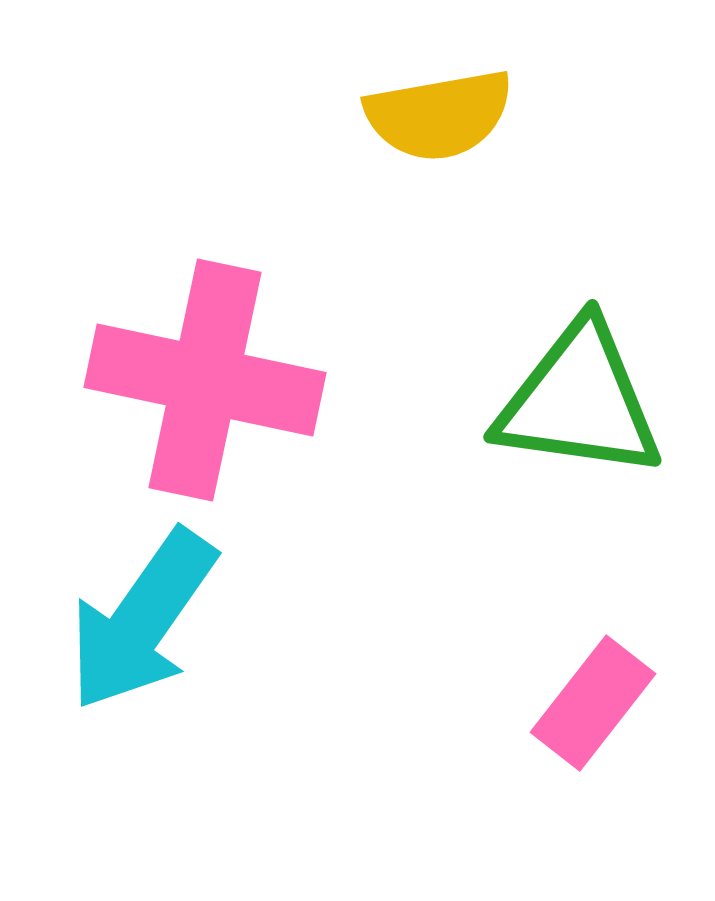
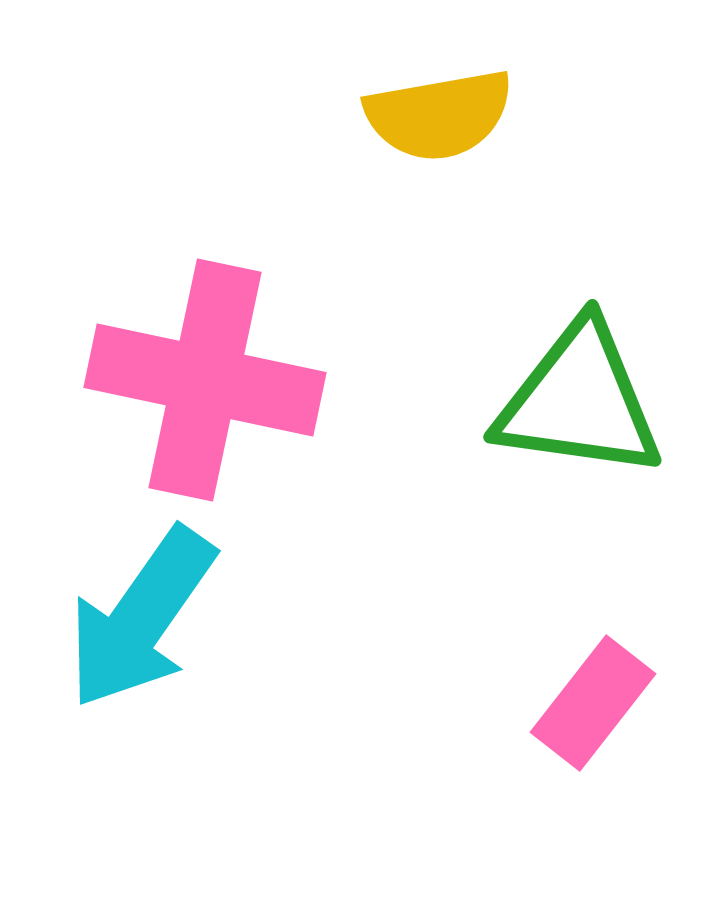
cyan arrow: moved 1 px left, 2 px up
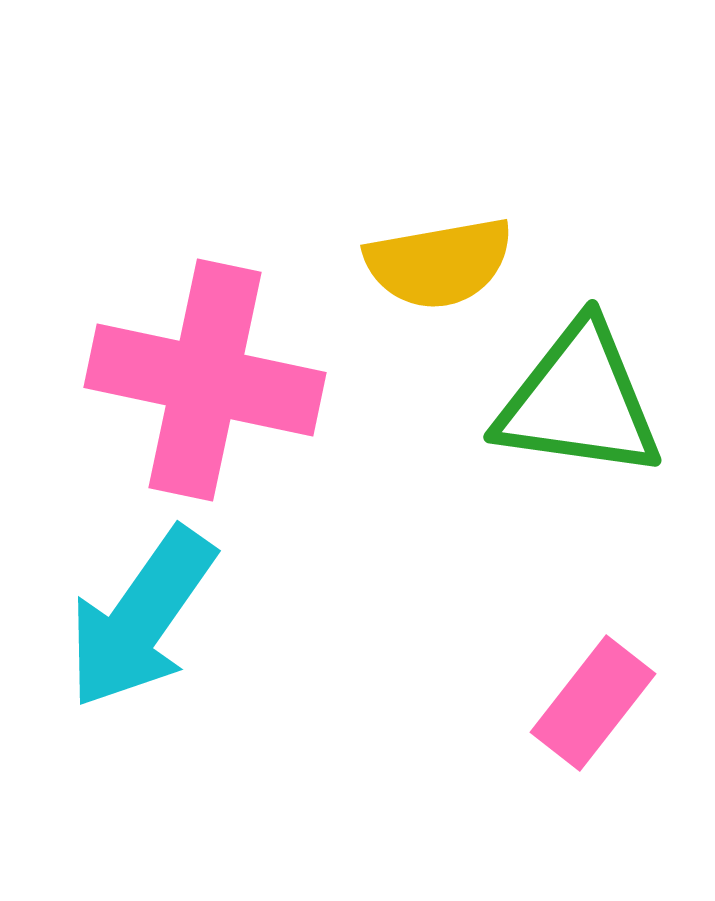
yellow semicircle: moved 148 px down
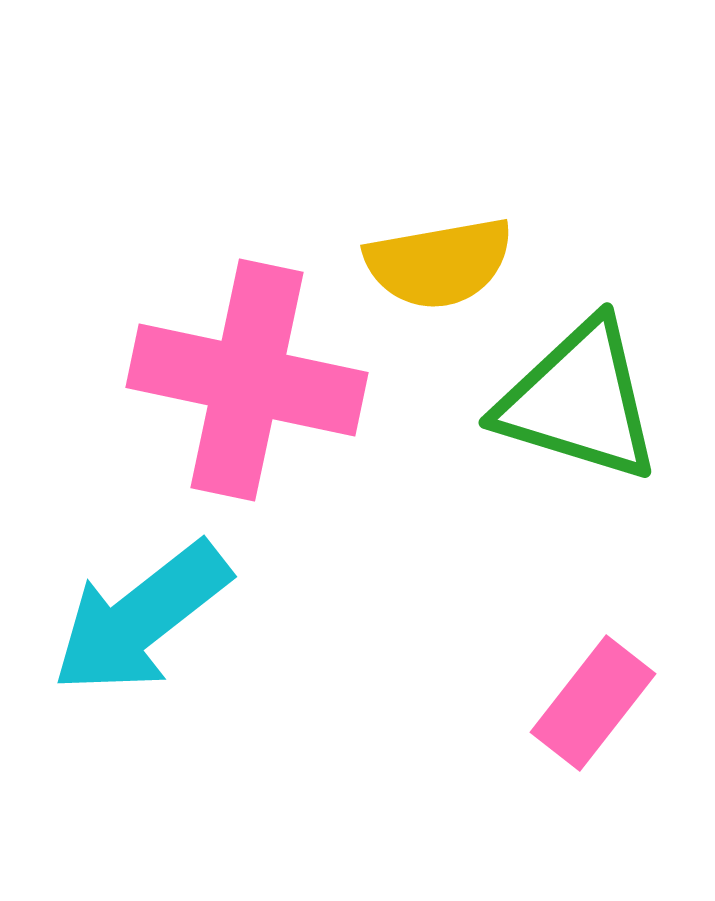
pink cross: moved 42 px right
green triangle: rotated 9 degrees clockwise
cyan arrow: rotated 17 degrees clockwise
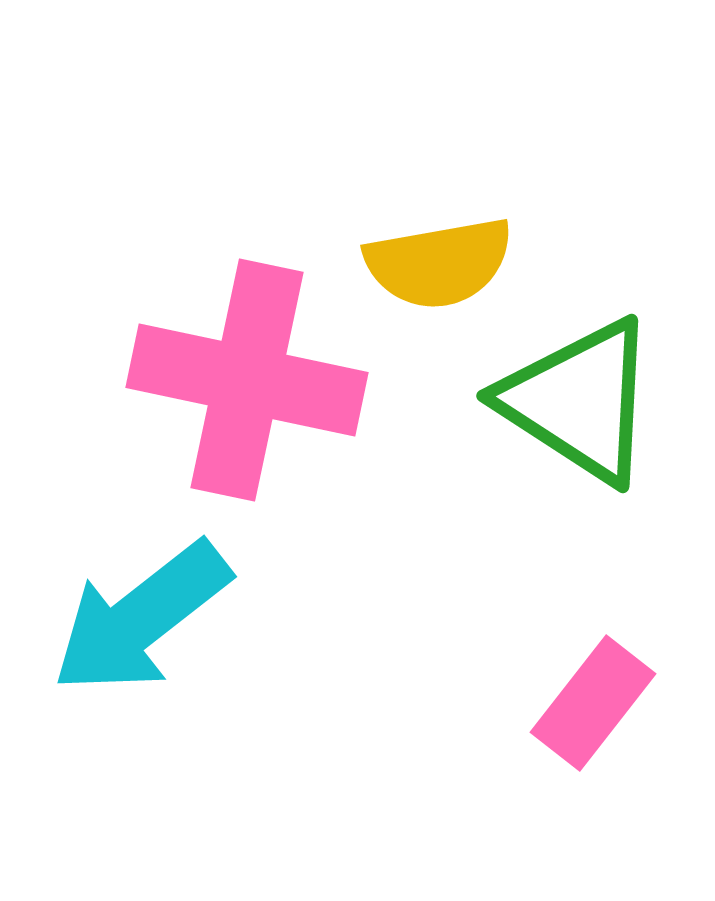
green triangle: rotated 16 degrees clockwise
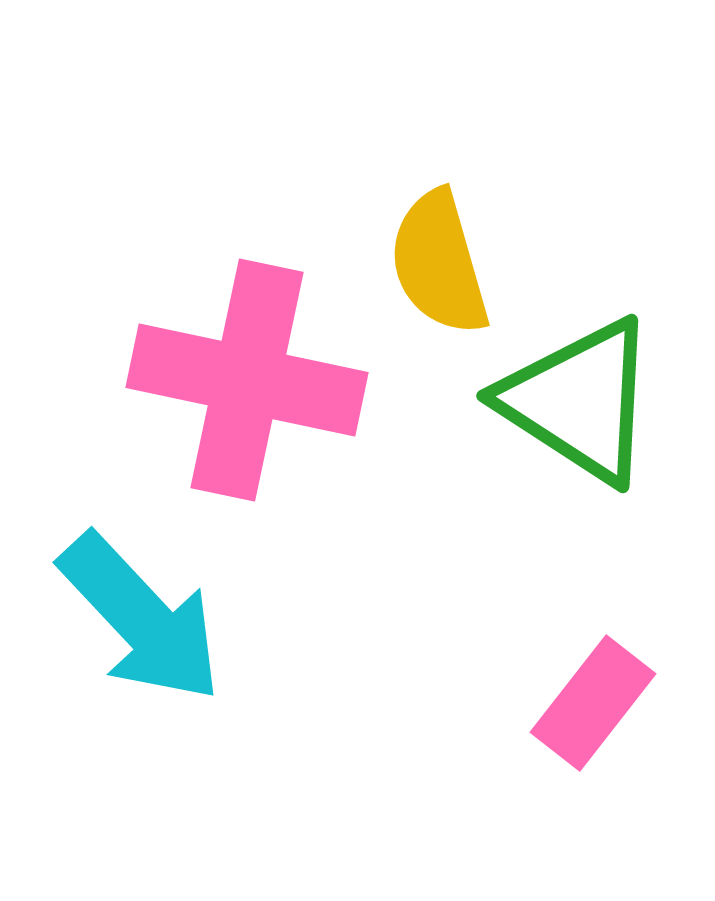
yellow semicircle: rotated 84 degrees clockwise
cyan arrow: rotated 95 degrees counterclockwise
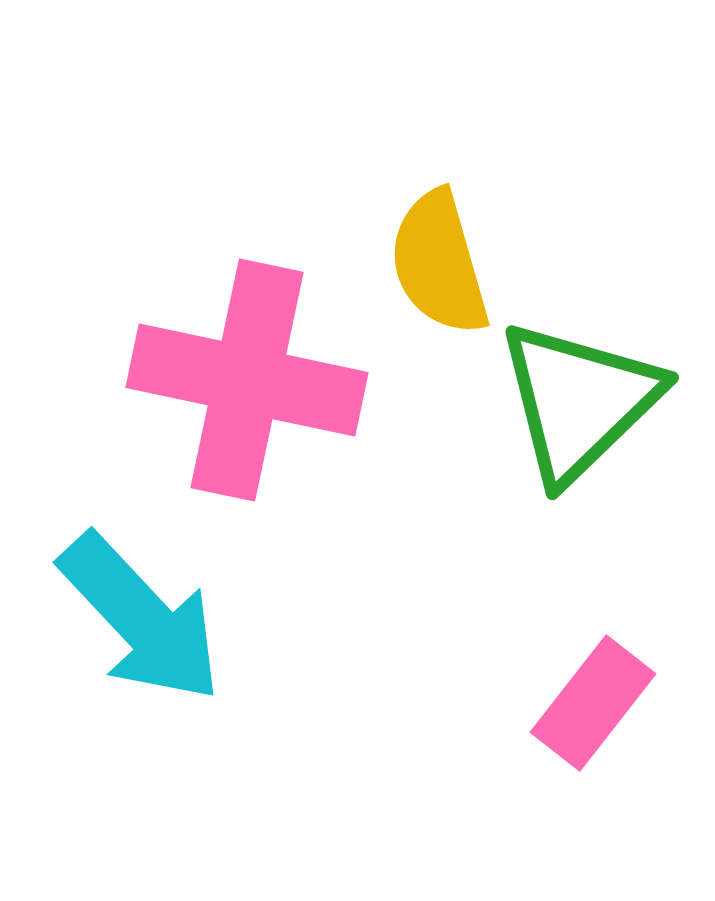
green triangle: rotated 43 degrees clockwise
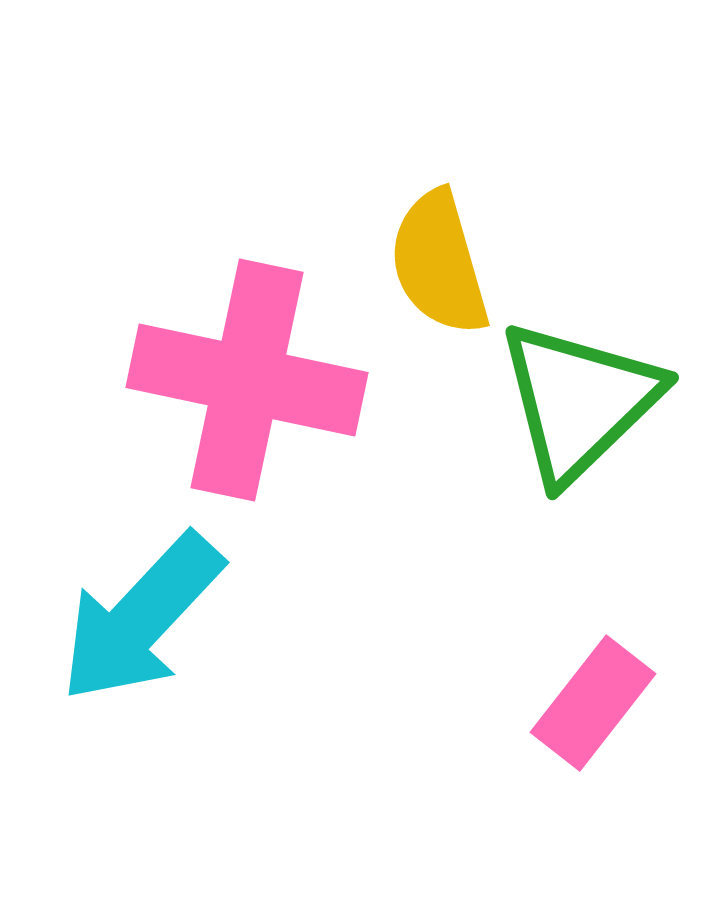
cyan arrow: rotated 86 degrees clockwise
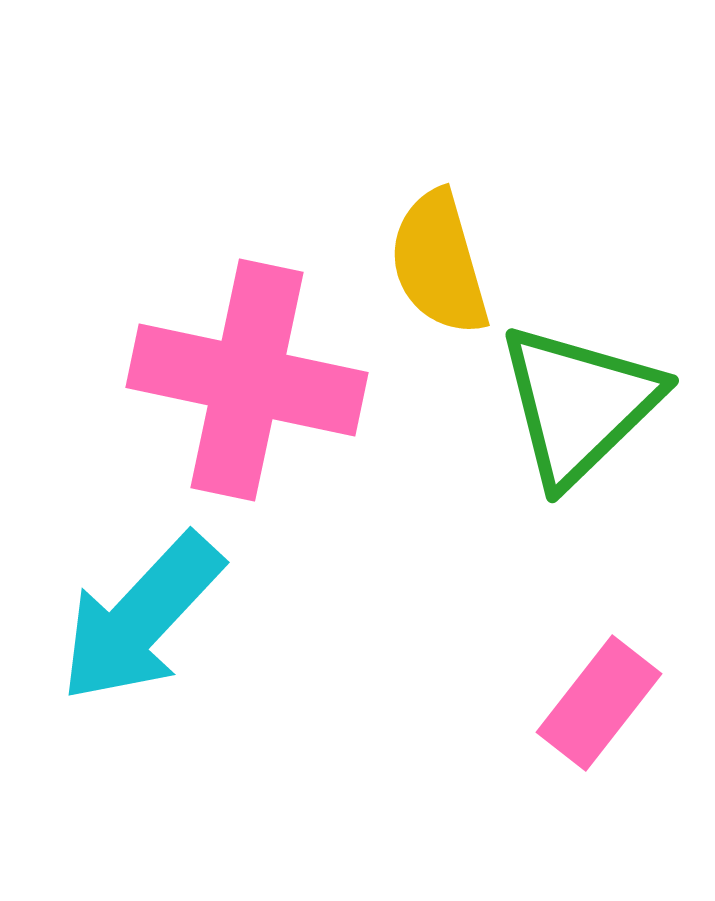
green triangle: moved 3 px down
pink rectangle: moved 6 px right
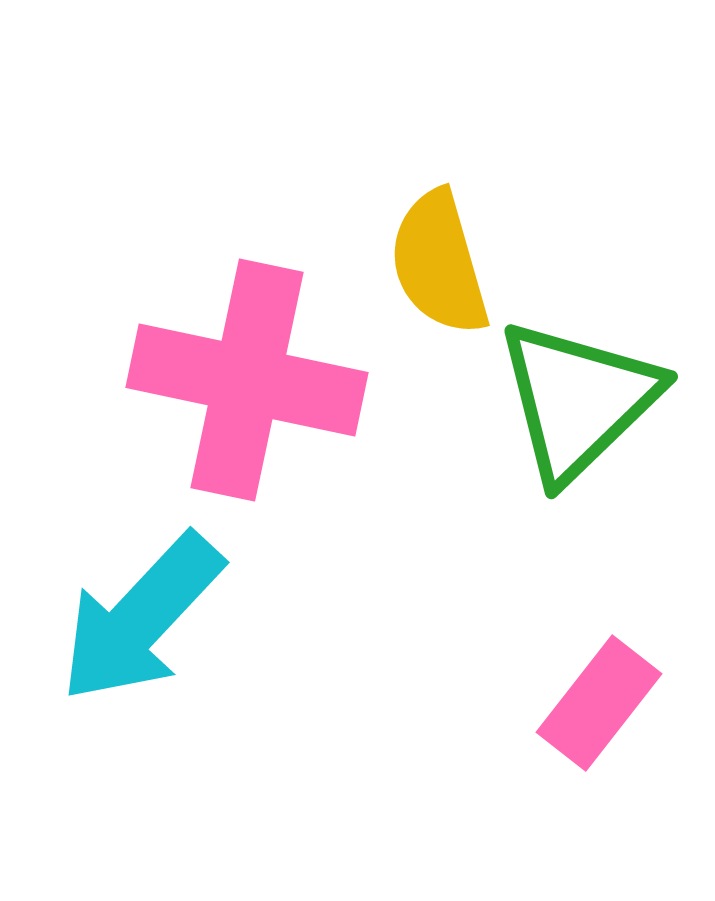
green triangle: moved 1 px left, 4 px up
